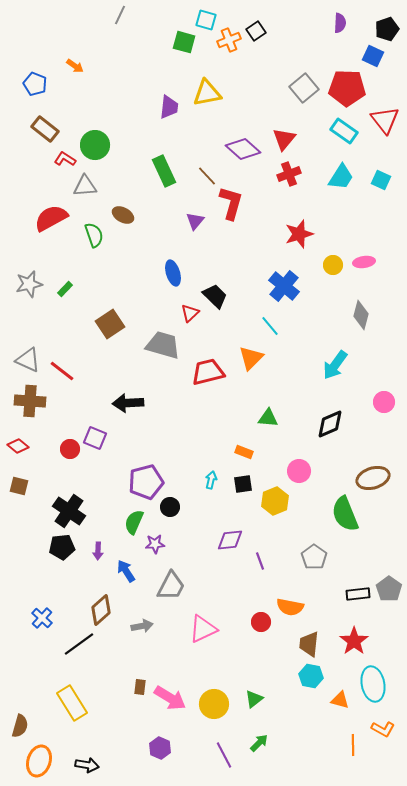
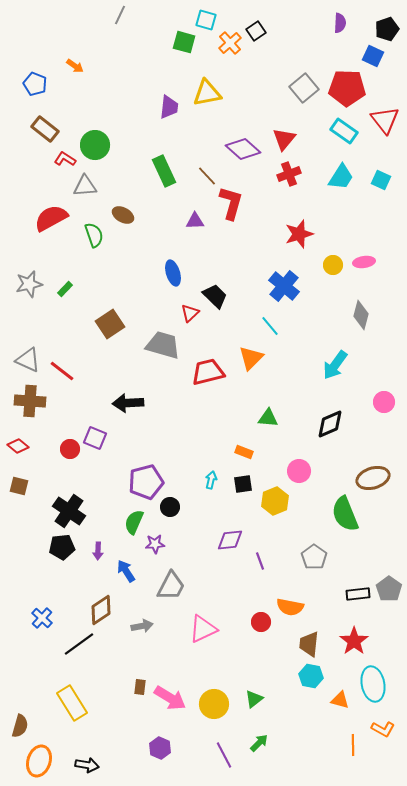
orange cross at (229, 40): moved 1 px right, 3 px down; rotated 20 degrees counterclockwise
purple triangle at (195, 221): rotated 48 degrees clockwise
brown diamond at (101, 610): rotated 8 degrees clockwise
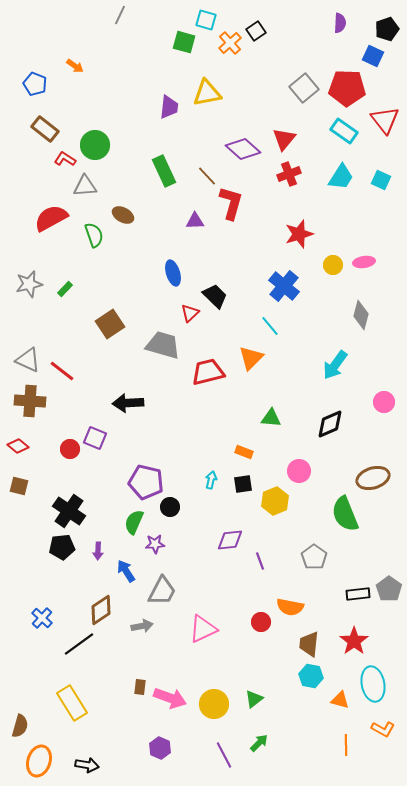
green triangle at (268, 418): moved 3 px right
purple pentagon at (146, 482): rotated 28 degrees clockwise
gray trapezoid at (171, 586): moved 9 px left, 5 px down
pink arrow at (170, 698): rotated 12 degrees counterclockwise
orange line at (353, 745): moved 7 px left
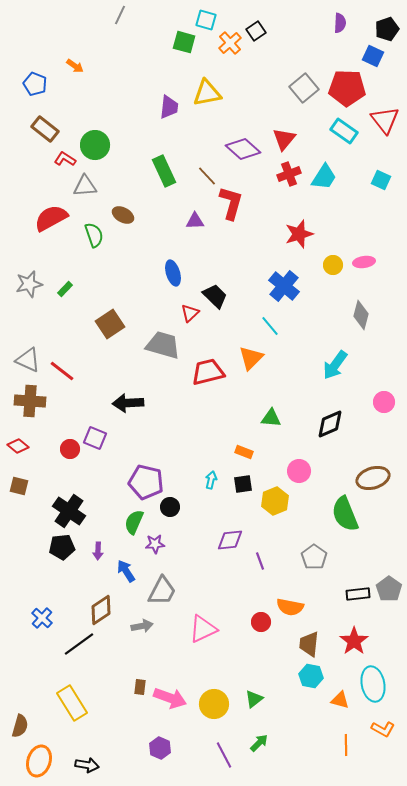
cyan trapezoid at (341, 177): moved 17 px left
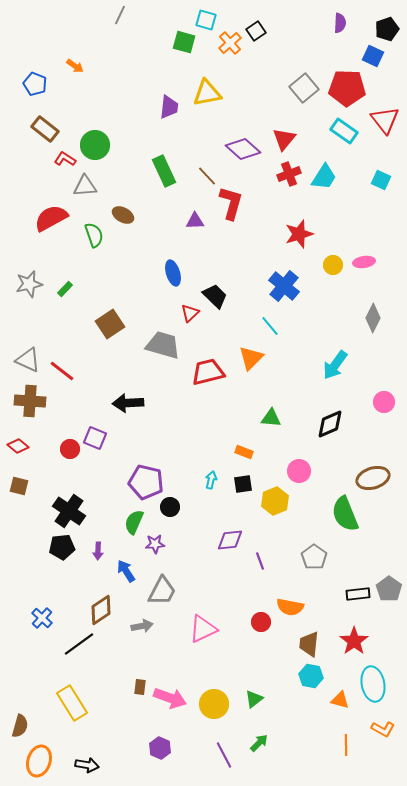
gray diamond at (361, 315): moved 12 px right, 3 px down; rotated 12 degrees clockwise
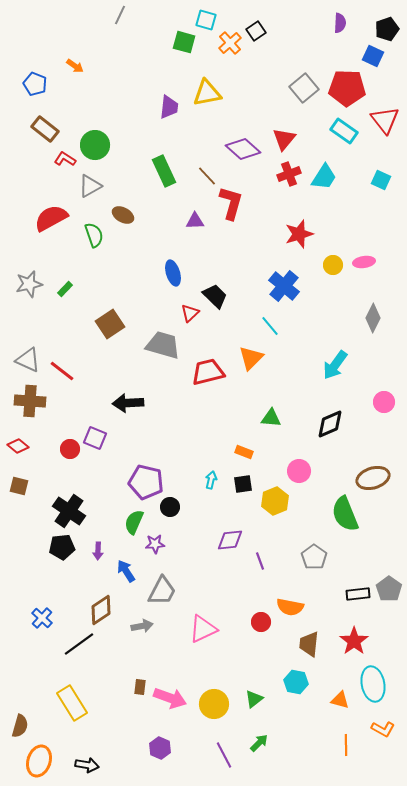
gray triangle at (85, 186): moved 5 px right; rotated 25 degrees counterclockwise
cyan hexagon at (311, 676): moved 15 px left, 6 px down
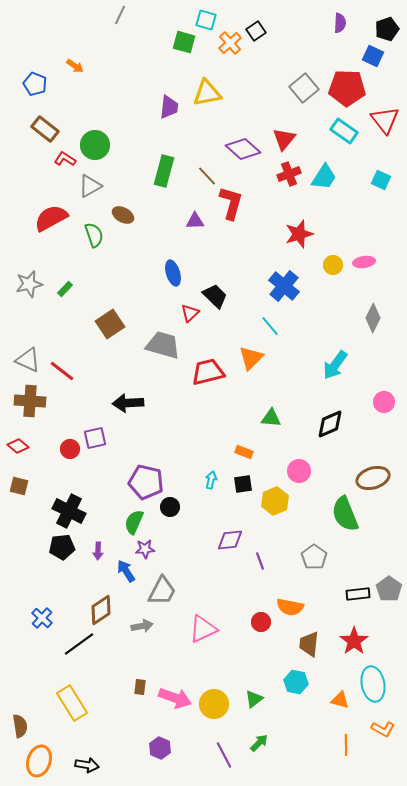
green rectangle at (164, 171): rotated 40 degrees clockwise
purple square at (95, 438): rotated 35 degrees counterclockwise
black cross at (69, 511): rotated 8 degrees counterclockwise
purple star at (155, 544): moved 10 px left, 5 px down
pink arrow at (170, 698): moved 5 px right
brown semicircle at (20, 726): rotated 25 degrees counterclockwise
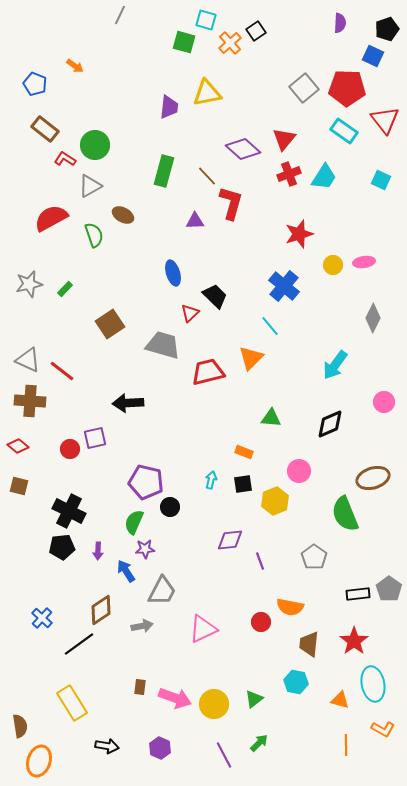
black arrow at (87, 765): moved 20 px right, 19 px up
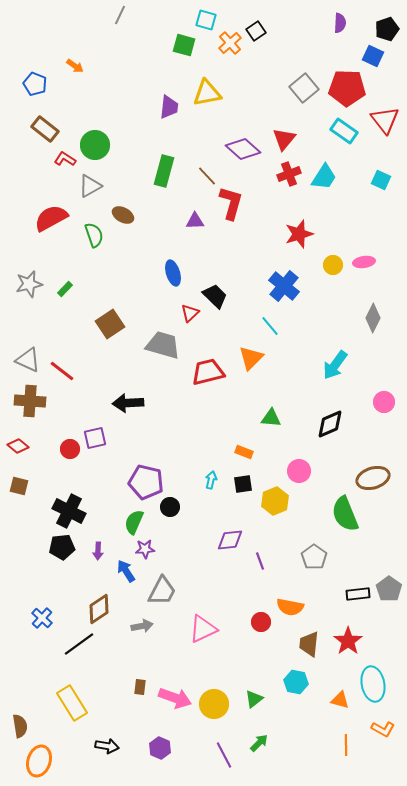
green square at (184, 42): moved 3 px down
brown diamond at (101, 610): moved 2 px left, 1 px up
red star at (354, 641): moved 6 px left
